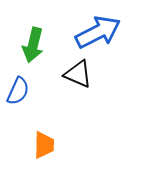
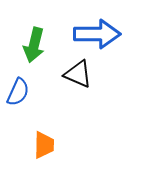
blue arrow: moved 1 px left, 2 px down; rotated 27 degrees clockwise
green arrow: moved 1 px right
blue semicircle: moved 1 px down
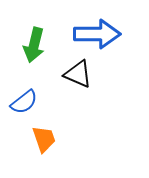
blue semicircle: moved 6 px right, 10 px down; rotated 28 degrees clockwise
orange trapezoid: moved 6 px up; rotated 20 degrees counterclockwise
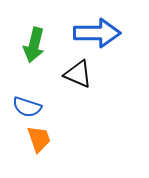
blue arrow: moved 1 px up
blue semicircle: moved 3 px right, 5 px down; rotated 56 degrees clockwise
orange trapezoid: moved 5 px left
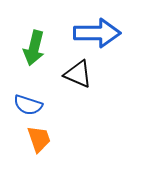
green arrow: moved 3 px down
blue semicircle: moved 1 px right, 2 px up
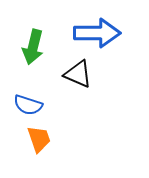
green arrow: moved 1 px left, 1 px up
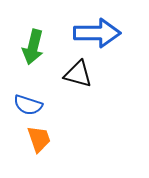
black triangle: rotated 8 degrees counterclockwise
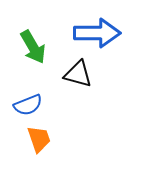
green arrow: rotated 44 degrees counterclockwise
blue semicircle: rotated 40 degrees counterclockwise
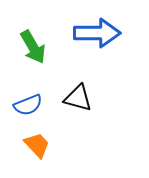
black triangle: moved 24 px down
orange trapezoid: moved 2 px left, 6 px down; rotated 24 degrees counterclockwise
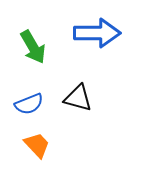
blue semicircle: moved 1 px right, 1 px up
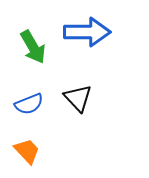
blue arrow: moved 10 px left, 1 px up
black triangle: rotated 32 degrees clockwise
orange trapezoid: moved 10 px left, 6 px down
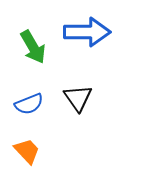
black triangle: rotated 8 degrees clockwise
